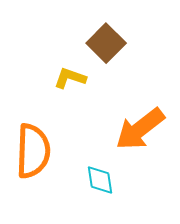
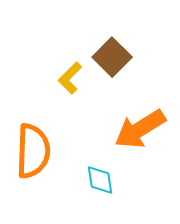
brown square: moved 6 px right, 14 px down
yellow L-shape: rotated 64 degrees counterclockwise
orange arrow: rotated 6 degrees clockwise
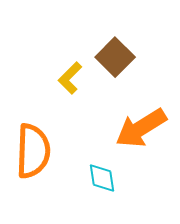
brown square: moved 3 px right
orange arrow: moved 1 px right, 1 px up
cyan diamond: moved 2 px right, 2 px up
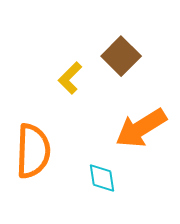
brown square: moved 6 px right, 1 px up
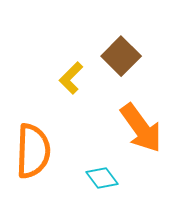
yellow L-shape: moved 1 px right
orange arrow: rotated 94 degrees counterclockwise
cyan diamond: rotated 28 degrees counterclockwise
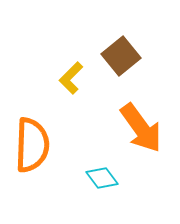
brown square: rotated 6 degrees clockwise
orange semicircle: moved 1 px left, 6 px up
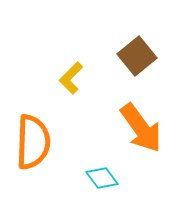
brown square: moved 16 px right
orange semicircle: moved 1 px right, 3 px up
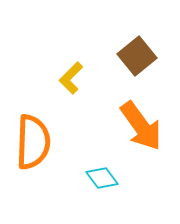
orange arrow: moved 2 px up
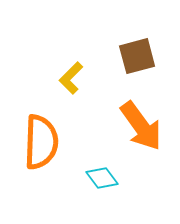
brown square: rotated 24 degrees clockwise
orange semicircle: moved 8 px right
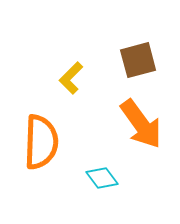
brown square: moved 1 px right, 4 px down
orange arrow: moved 2 px up
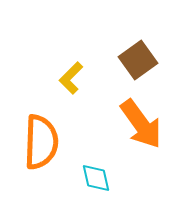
brown square: rotated 21 degrees counterclockwise
cyan diamond: moved 6 px left; rotated 24 degrees clockwise
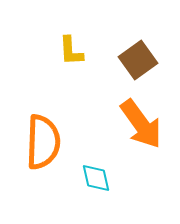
yellow L-shape: moved 27 px up; rotated 48 degrees counterclockwise
orange semicircle: moved 2 px right
